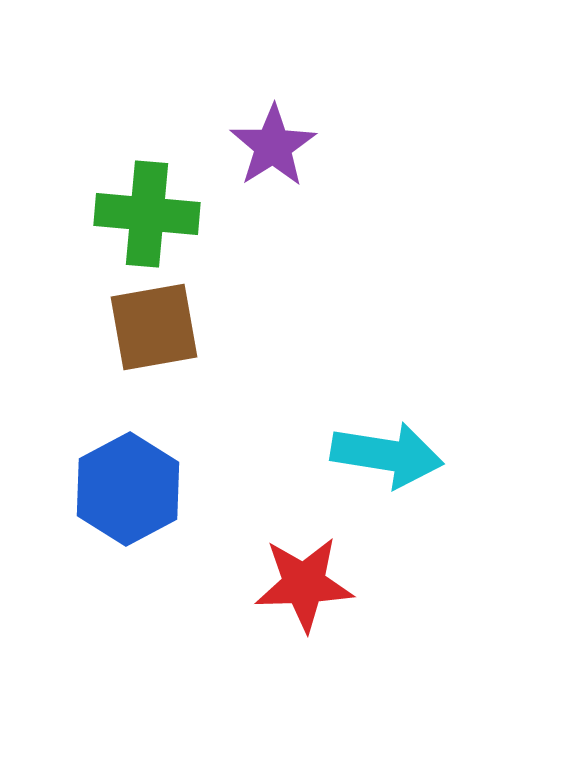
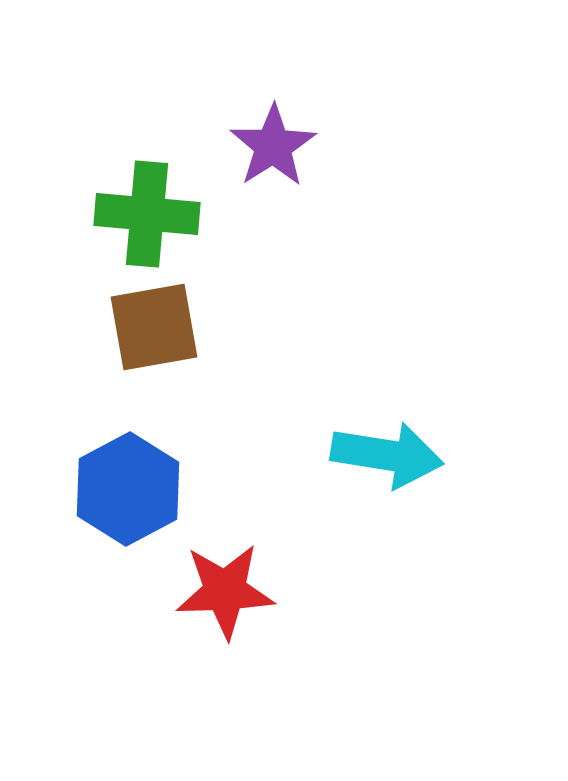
red star: moved 79 px left, 7 px down
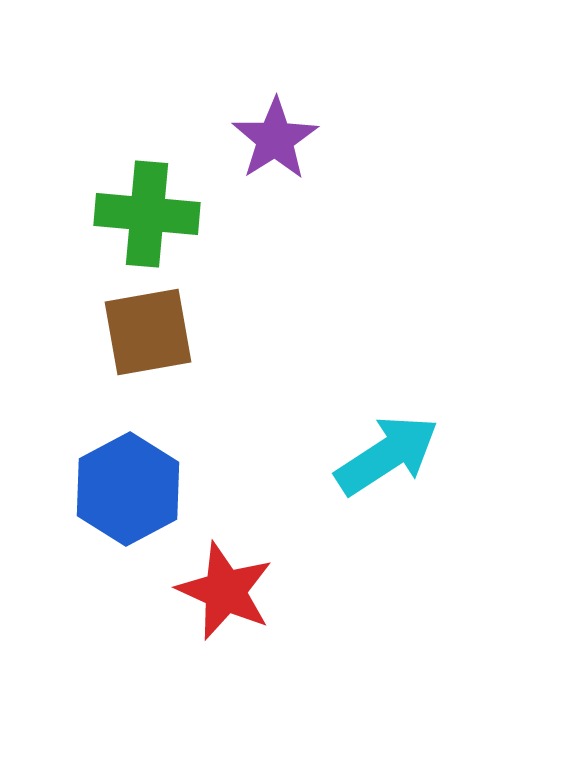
purple star: moved 2 px right, 7 px up
brown square: moved 6 px left, 5 px down
cyan arrow: rotated 42 degrees counterclockwise
red star: rotated 26 degrees clockwise
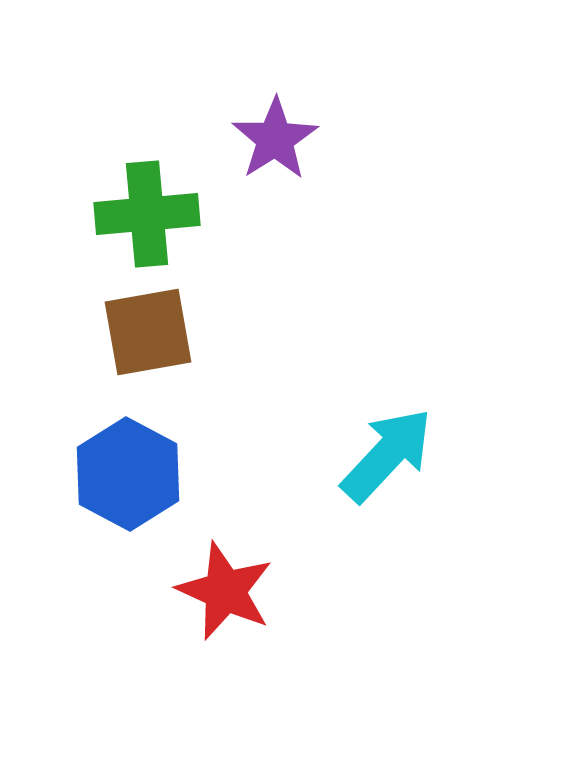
green cross: rotated 10 degrees counterclockwise
cyan arrow: rotated 14 degrees counterclockwise
blue hexagon: moved 15 px up; rotated 4 degrees counterclockwise
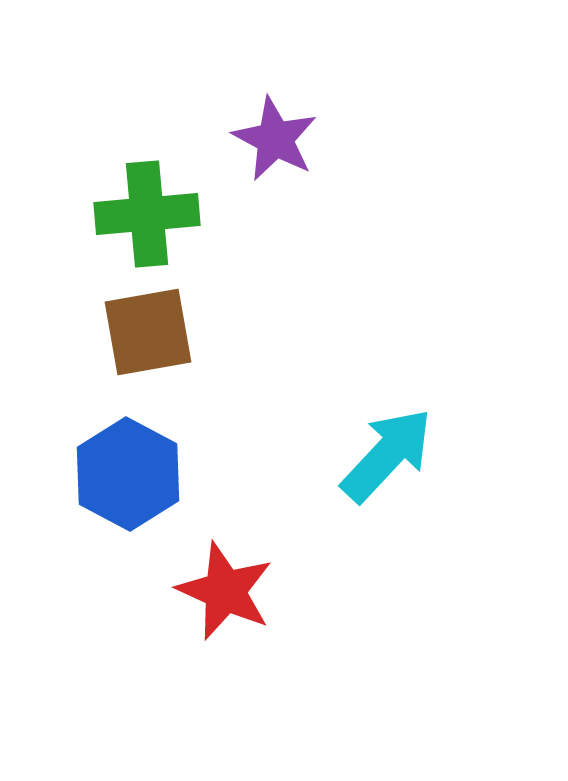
purple star: rotated 12 degrees counterclockwise
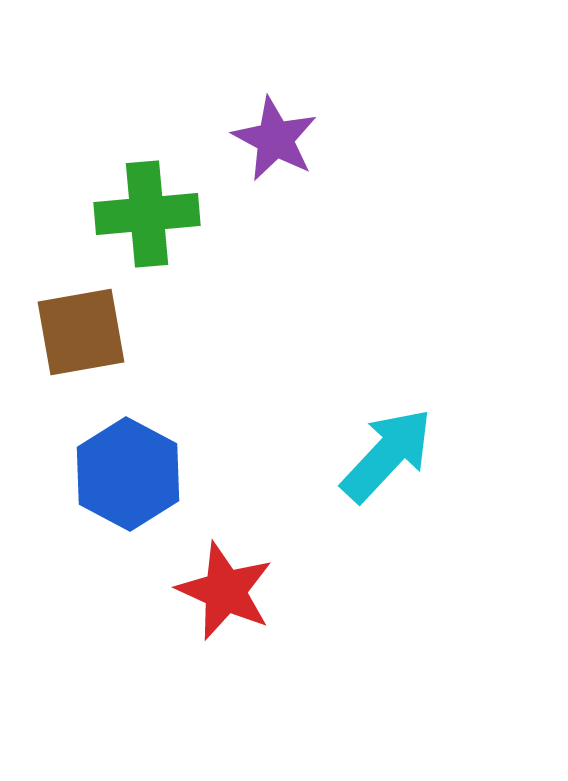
brown square: moved 67 px left
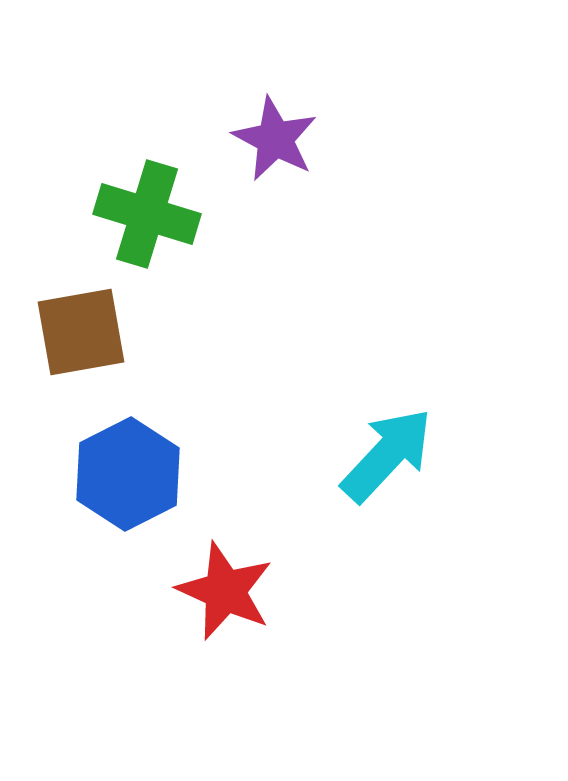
green cross: rotated 22 degrees clockwise
blue hexagon: rotated 5 degrees clockwise
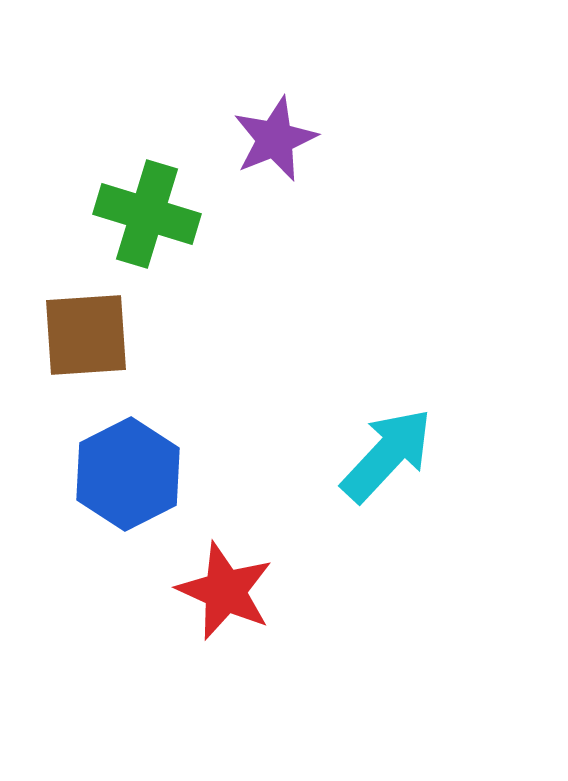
purple star: rotated 22 degrees clockwise
brown square: moved 5 px right, 3 px down; rotated 6 degrees clockwise
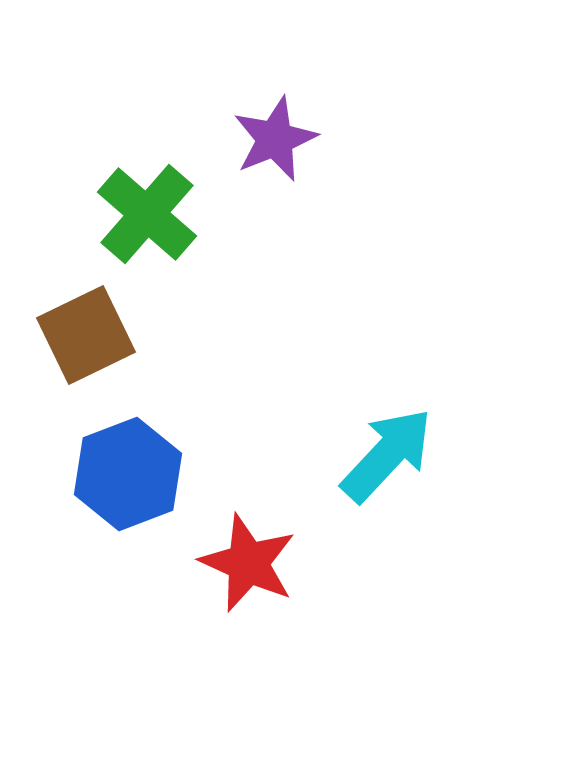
green cross: rotated 24 degrees clockwise
brown square: rotated 22 degrees counterclockwise
blue hexagon: rotated 6 degrees clockwise
red star: moved 23 px right, 28 px up
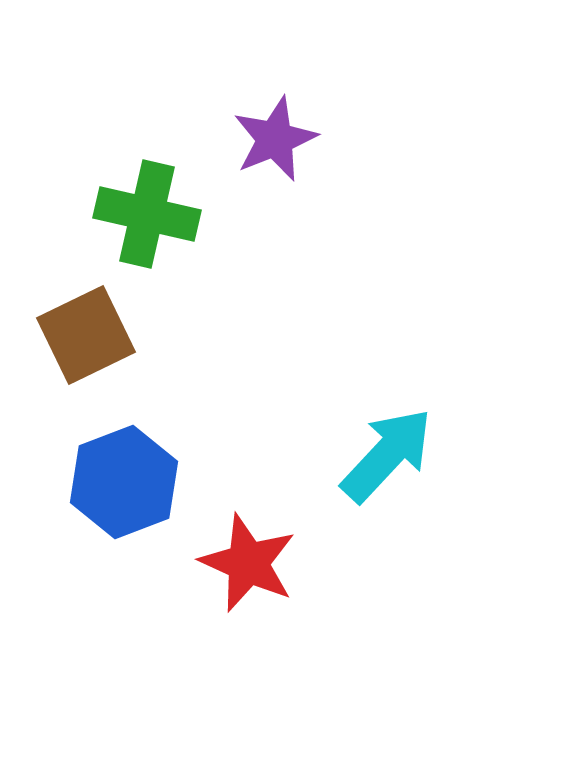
green cross: rotated 28 degrees counterclockwise
blue hexagon: moved 4 px left, 8 px down
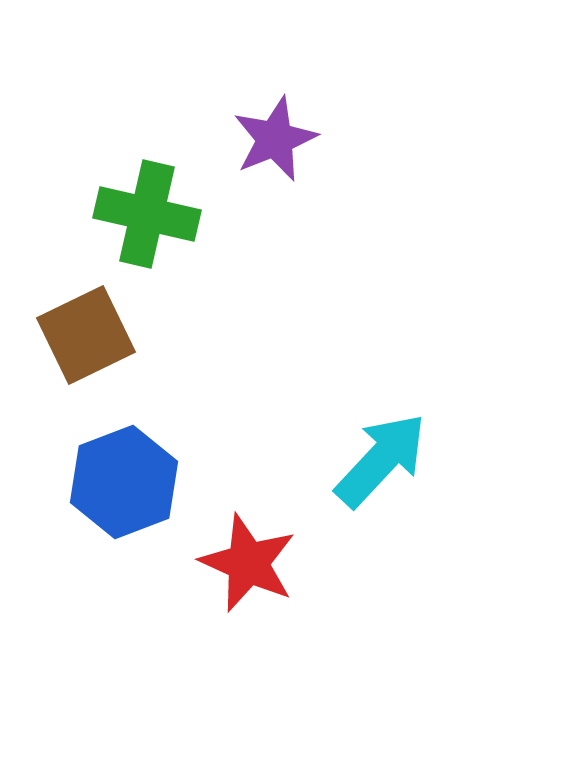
cyan arrow: moved 6 px left, 5 px down
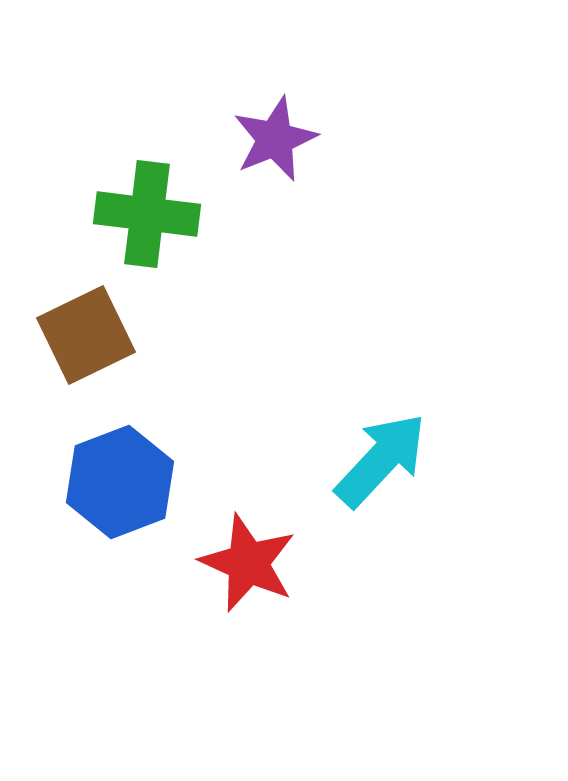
green cross: rotated 6 degrees counterclockwise
blue hexagon: moved 4 px left
